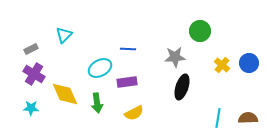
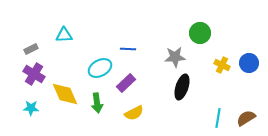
green circle: moved 2 px down
cyan triangle: rotated 42 degrees clockwise
yellow cross: rotated 14 degrees counterclockwise
purple rectangle: moved 1 px left, 1 px down; rotated 36 degrees counterclockwise
brown semicircle: moved 2 px left; rotated 30 degrees counterclockwise
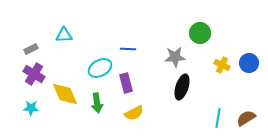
purple rectangle: rotated 60 degrees counterclockwise
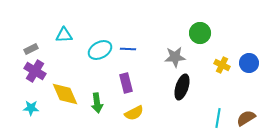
cyan ellipse: moved 18 px up
purple cross: moved 1 px right, 3 px up
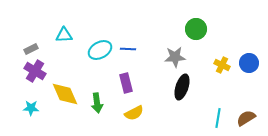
green circle: moved 4 px left, 4 px up
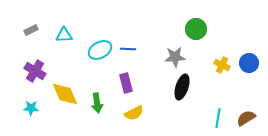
gray rectangle: moved 19 px up
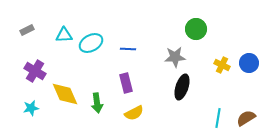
gray rectangle: moved 4 px left
cyan ellipse: moved 9 px left, 7 px up
cyan star: rotated 14 degrees counterclockwise
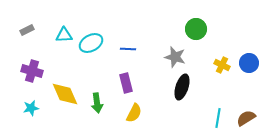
gray star: rotated 20 degrees clockwise
purple cross: moved 3 px left; rotated 15 degrees counterclockwise
yellow semicircle: rotated 36 degrees counterclockwise
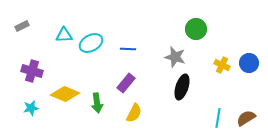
gray rectangle: moved 5 px left, 4 px up
purple rectangle: rotated 54 degrees clockwise
yellow diamond: rotated 44 degrees counterclockwise
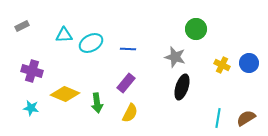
cyan star: rotated 21 degrees clockwise
yellow semicircle: moved 4 px left
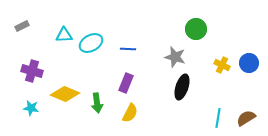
purple rectangle: rotated 18 degrees counterclockwise
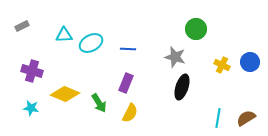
blue circle: moved 1 px right, 1 px up
green arrow: moved 2 px right; rotated 24 degrees counterclockwise
